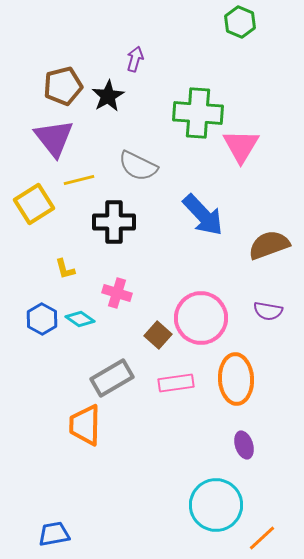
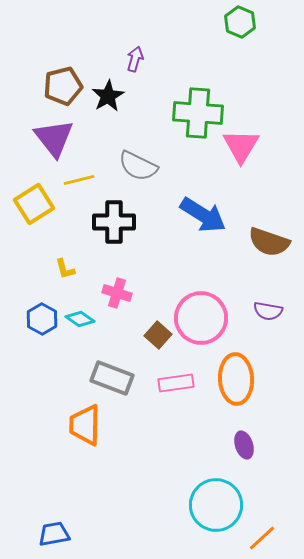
blue arrow: rotated 15 degrees counterclockwise
brown semicircle: moved 3 px up; rotated 141 degrees counterclockwise
gray rectangle: rotated 51 degrees clockwise
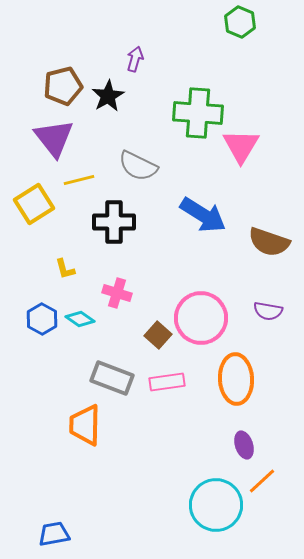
pink rectangle: moved 9 px left, 1 px up
orange line: moved 57 px up
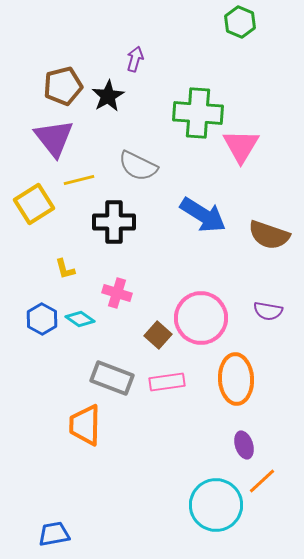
brown semicircle: moved 7 px up
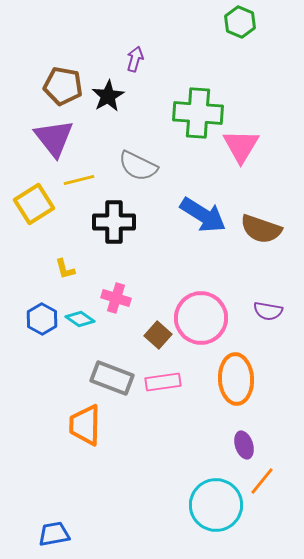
brown pentagon: rotated 24 degrees clockwise
brown semicircle: moved 8 px left, 6 px up
pink cross: moved 1 px left, 5 px down
pink rectangle: moved 4 px left
orange line: rotated 8 degrees counterclockwise
